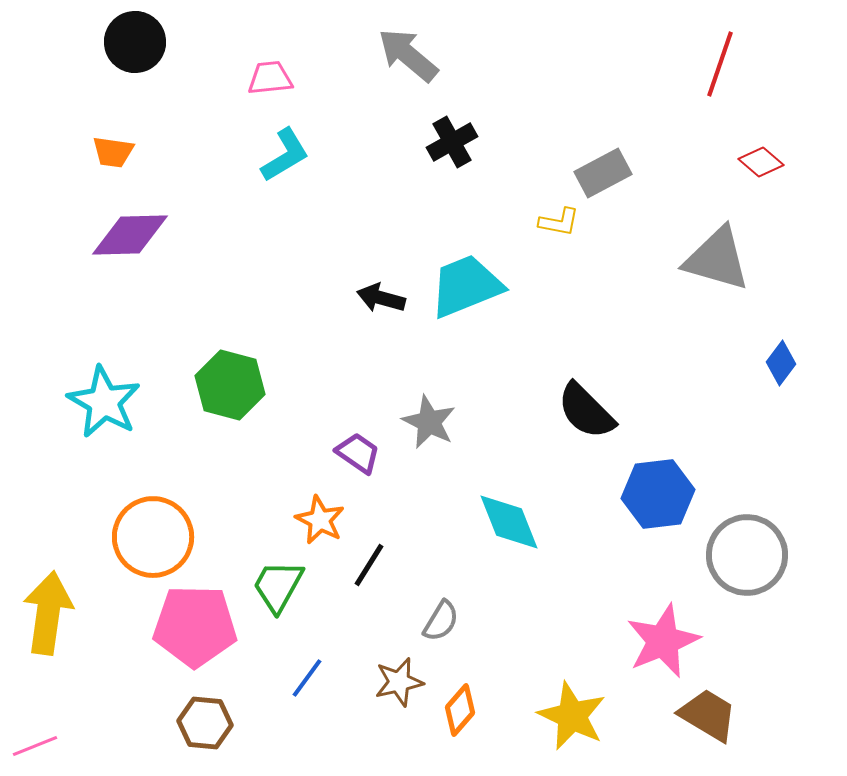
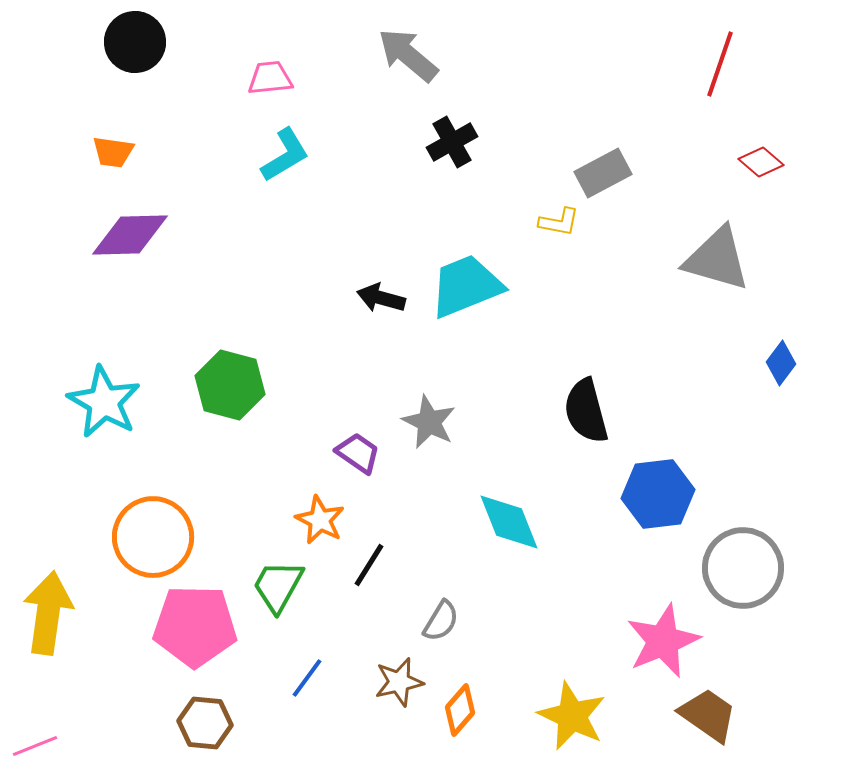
black semicircle: rotated 30 degrees clockwise
gray circle: moved 4 px left, 13 px down
brown trapezoid: rotated 4 degrees clockwise
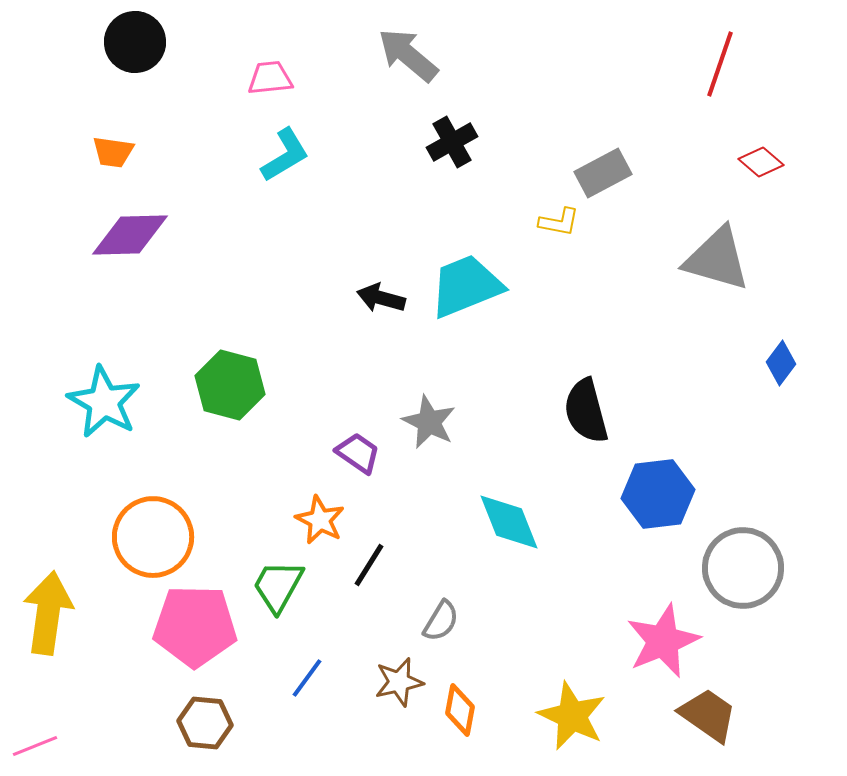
orange diamond: rotated 30 degrees counterclockwise
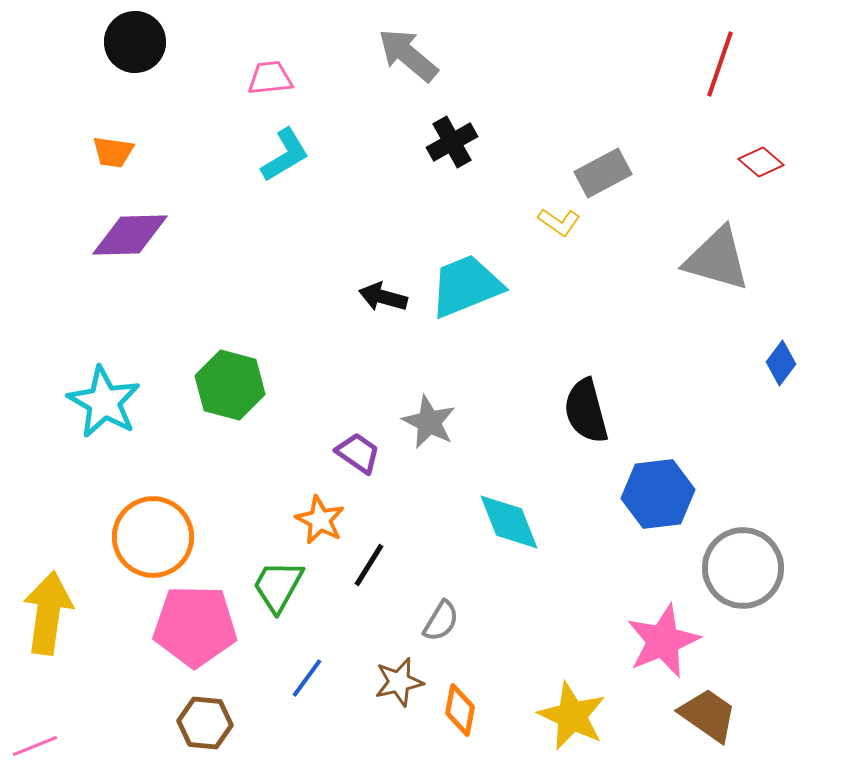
yellow L-shape: rotated 24 degrees clockwise
black arrow: moved 2 px right, 1 px up
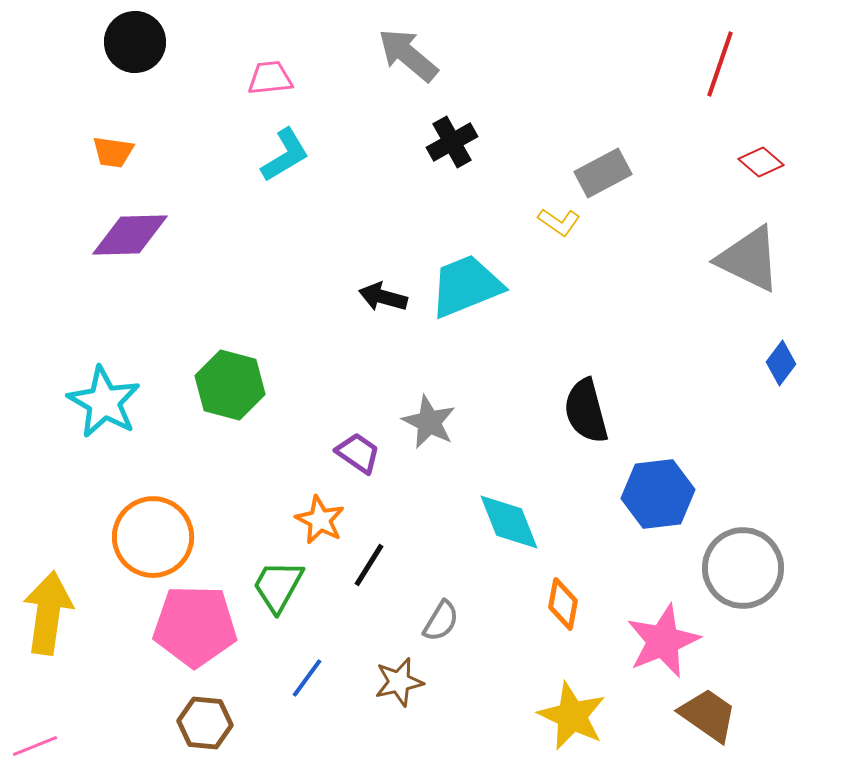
gray triangle: moved 32 px right; rotated 10 degrees clockwise
orange diamond: moved 103 px right, 106 px up
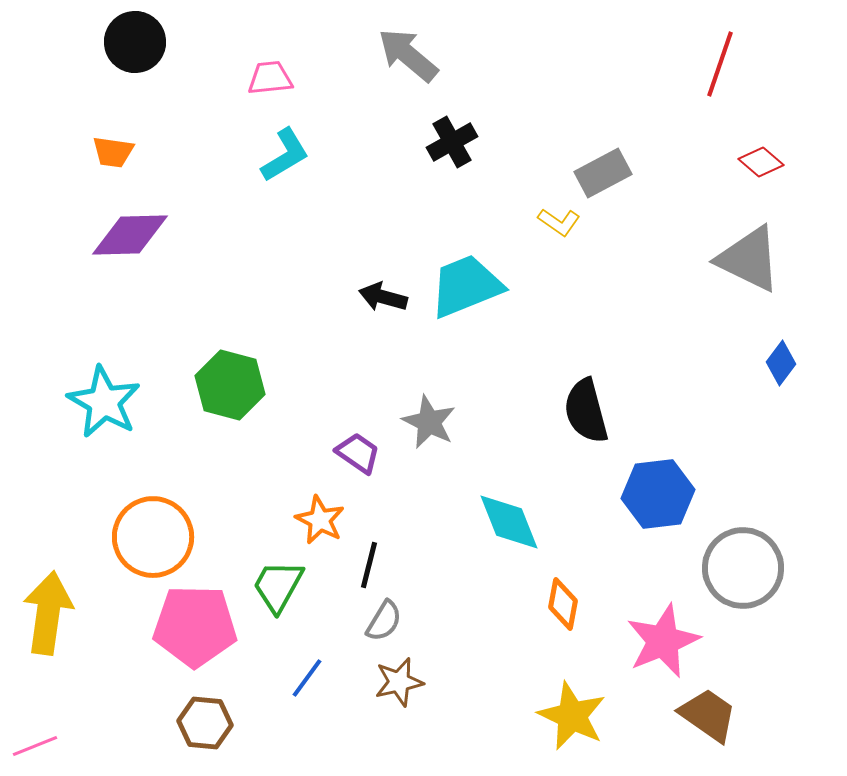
black line: rotated 18 degrees counterclockwise
gray semicircle: moved 57 px left
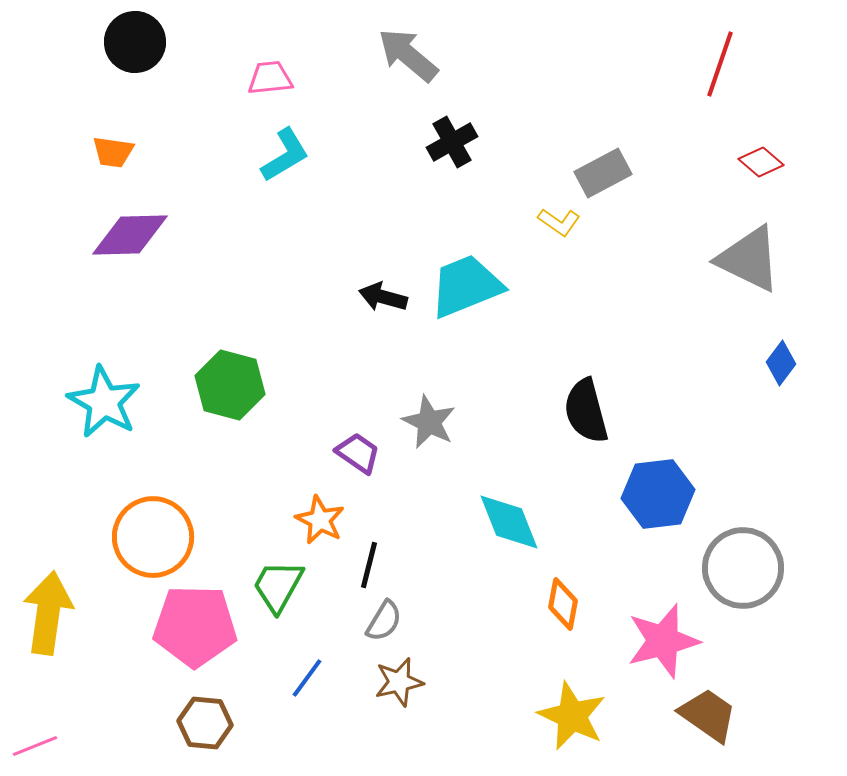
pink star: rotated 8 degrees clockwise
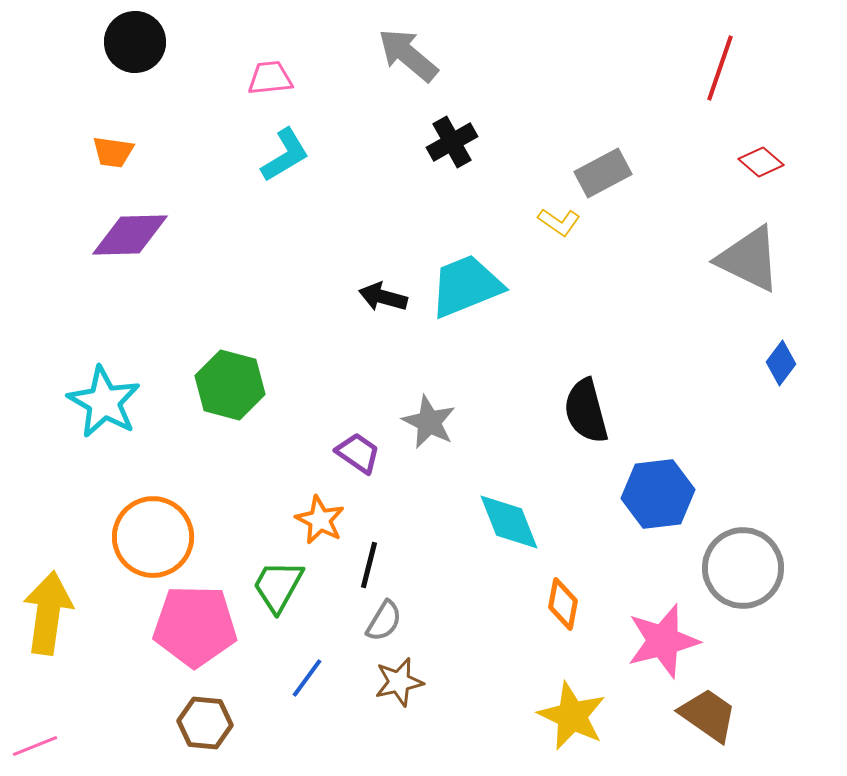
red line: moved 4 px down
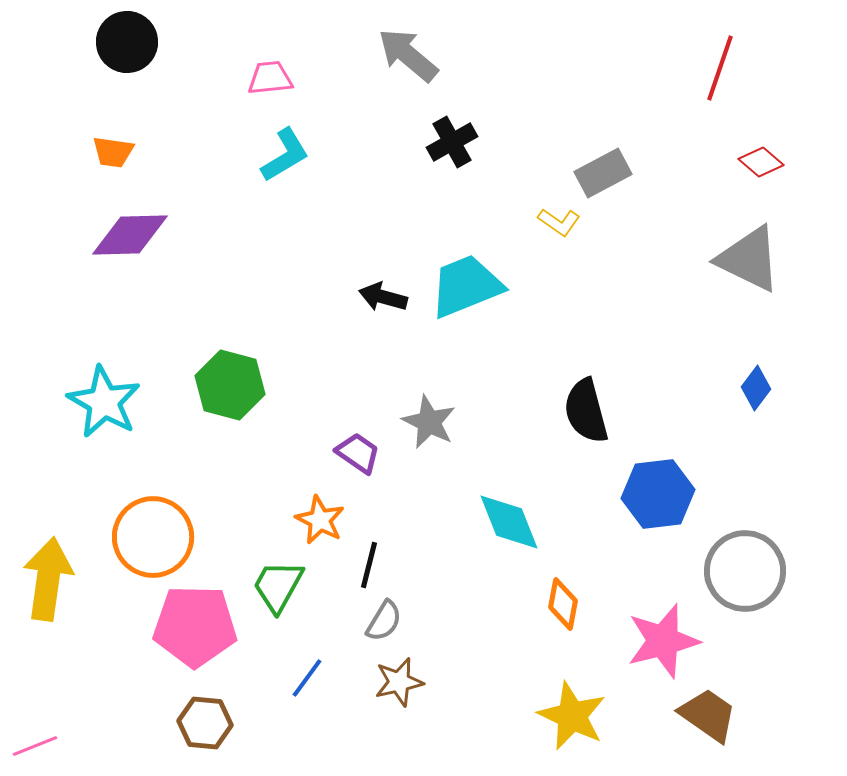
black circle: moved 8 px left
blue diamond: moved 25 px left, 25 px down
gray circle: moved 2 px right, 3 px down
yellow arrow: moved 34 px up
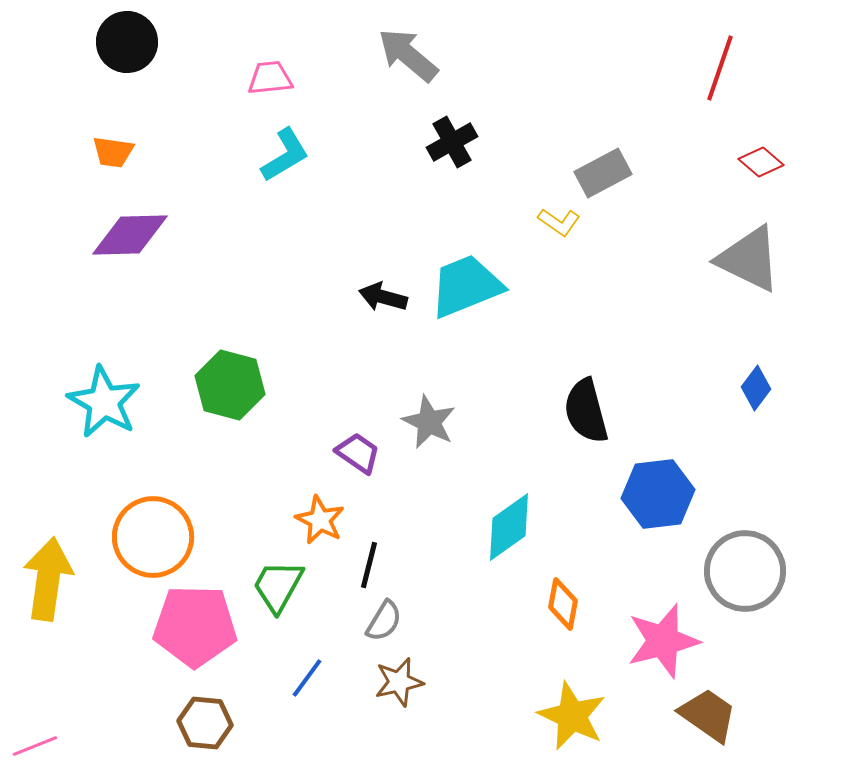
cyan diamond: moved 5 px down; rotated 76 degrees clockwise
